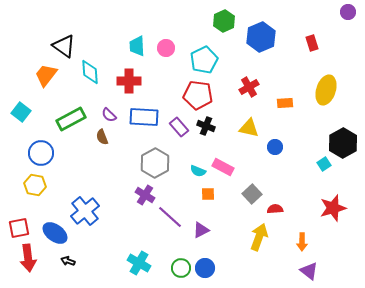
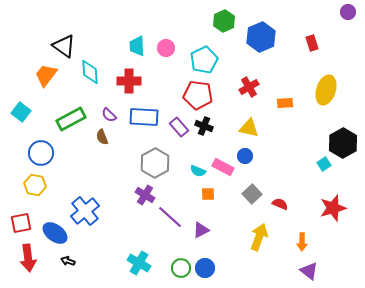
black cross at (206, 126): moved 2 px left
blue circle at (275, 147): moved 30 px left, 9 px down
red semicircle at (275, 209): moved 5 px right, 5 px up; rotated 28 degrees clockwise
red square at (19, 228): moved 2 px right, 5 px up
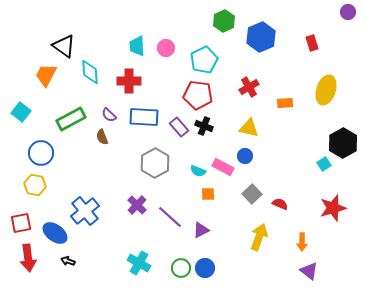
orange trapezoid at (46, 75): rotated 10 degrees counterclockwise
purple cross at (145, 195): moved 8 px left, 10 px down; rotated 12 degrees clockwise
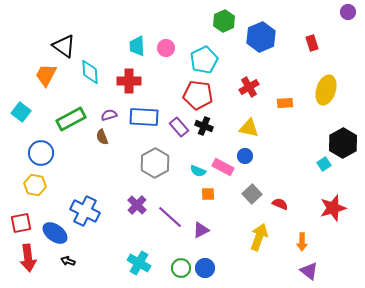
purple semicircle at (109, 115): rotated 119 degrees clockwise
blue cross at (85, 211): rotated 24 degrees counterclockwise
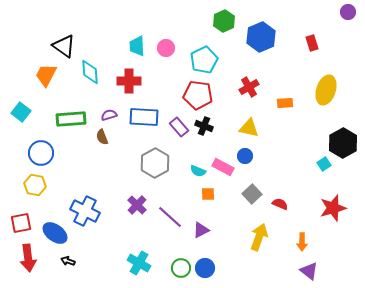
green rectangle at (71, 119): rotated 24 degrees clockwise
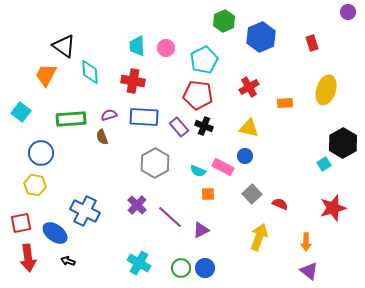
red cross at (129, 81): moved 4 px right; rotated 10 degrees clockwise
orange arrow at (302, 242): moved 4 px right
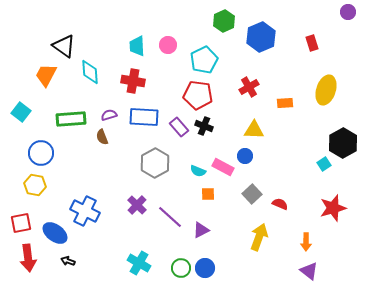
pink circle at (166, 48): moved 2 px right, 3 px up
yellow triangle at (249, 128): moved 5 px right, 2 px down; rotated 10 degrees counterclockwise
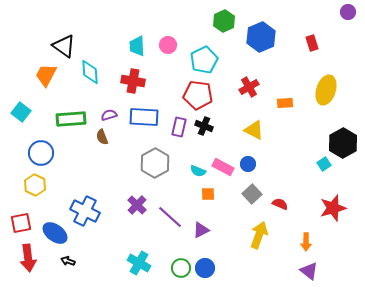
purple rectangle at (179, 127): rotated 54 degrees clockwise
yellow triangle at (254, 130): rotated 25 degrees clockwise
blue circle at (245, 156): moved 3 px right, 8 px down
yellow hexagon at (35, 185): rotated 15 degrees clockwise
yellow arrow at (259, 237): moved 2 px up
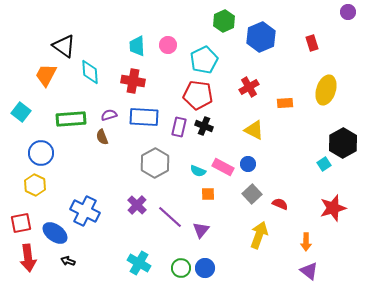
purple triangle at (201, 230): rotated 24 degrees counterclockwise
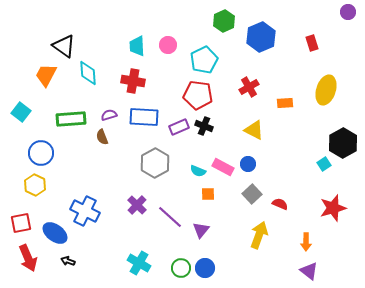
cyan diamond at (90, 72): moved 2 px left, 1 px down
purple rectangle at (179, 127): rotated 54 degrees clockwise
red arrow at (28, 258): rotated 16 degrees counterclockwise
